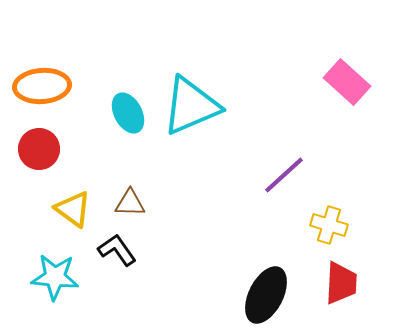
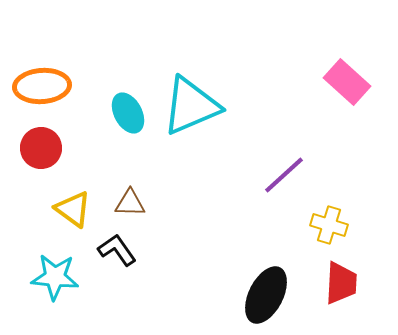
red circle: moved 2 px right, 1 px up
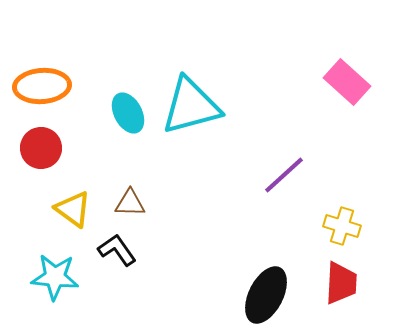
cyan triangle: rotated 8 degrees clockwise
yellow cross: moved 13 px right, 1 px down
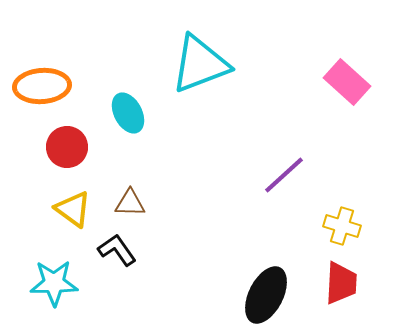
cyan triangle: moved 9 px right, 42 px up; rotated 6 degrees counterclockwise
red circle: moved 26 px right, 1 px up
cyan star: moved 1 px left, 6 px down; rotated 6 degrees counterclockwise
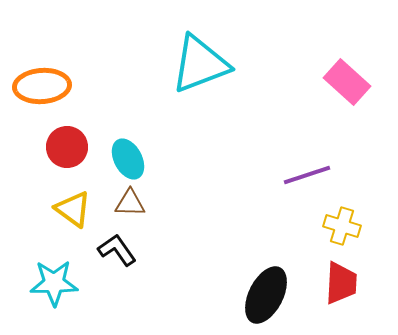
cyan ellipse: moved 46 px down
purple line: moved 23 px right; rotated 24 degrees clockwise
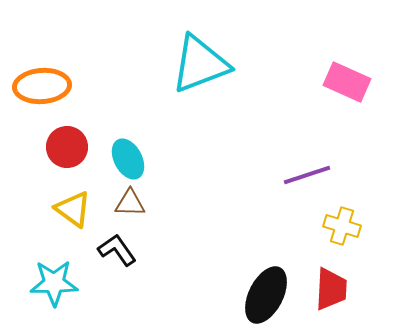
pink rectangle: rotated 18 degrees counterclockwise
red trapezoid: moved 10 px left, 6 px down
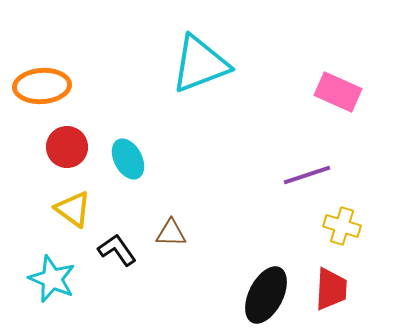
pink rectangle: moved 9 px left, 10 px down
brown triangle: moved 41 px right, 30 px down
cyan star: moved 2 px left, 4 px up; rotated 24 degrees clockwise
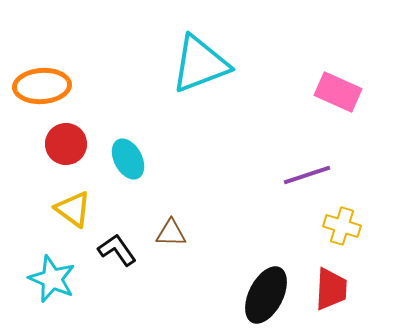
red circle: moved 1 px left, 3 px up
